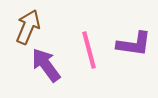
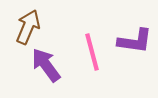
purple L-shape: moved 1 px right, 3 px up
pink line: moved 3 px right, 2 px down
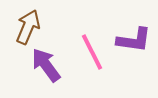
purple L-shape: moved 1 px left, 1 px up
pink line: rotated 12 degrees counterclockwise
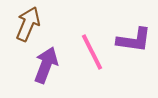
brown arrow: moved 3 px up
purple arrow: rotated 57 degrees clockwise
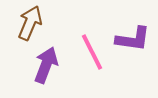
brown arrow: moved 2 px right, 1 px up
purple L-shape: moved 1 px left, 1 px up
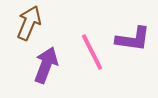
brown arrow: moved 1 px left
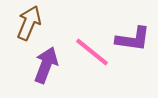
pink line: rotated 24 degrees counterclockwise
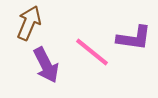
purple L-shape: moved 1 px right, 1 px up
purple arrow: rotated 132 degrees clockwise
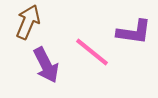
brown arrow: moved 1 px left, 1 px up
purple L-shape: moved 6 px up
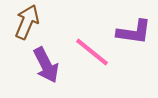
brown arrow: moved 1 px left
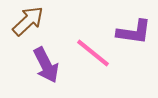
brown arrow: moved 1 px right, 1 px up; rotated 24 degrees clockwise
pink line: moved 1 px right, 1 px down
